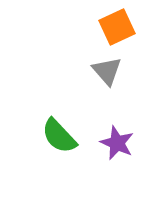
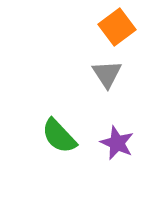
orange square: rotated 12 degrees counterclockwise
gray triangle: moved 3 px down; rotated 8 degrees clockwise
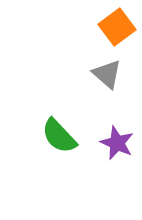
gray triangle: rotated 16 degrees counterclockwise
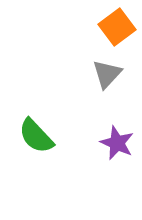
gray triangle: rotated 32 degrees clockwise
green semicircle: moved 23 px left
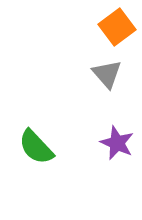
gray triangle: rotated 24 degrees counterclockwise
green semicircle: moved 11 px down
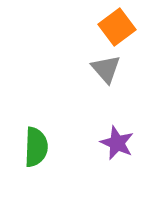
gray triangle: moved 1 px left, 5 px up
green semicircle: rotated 135 degrees counterclockwise
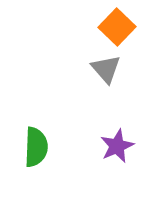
orange square: rotated 9 degrees counterclockwise
purple star: moved 3 px down; rotated 24 degrees clockwise
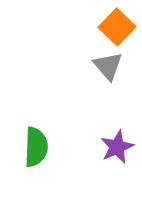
gray triangle: moved 2 px right, 3 px up
purple star: moved 1 px down
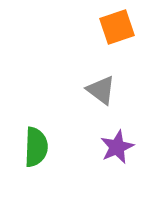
orange square: rotated 27 degrees clockwise
gray triangle: moved 7 px left, 24 px down; rotated 12 degrees counterclockwise
